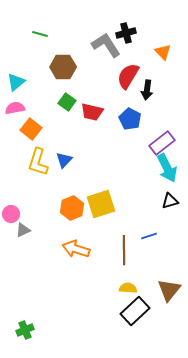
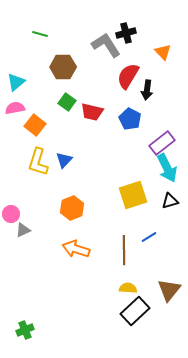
orange square: moved 4 px right, 4 px up
yellow square: moved 32 px right, 9 px up
blue line: moved 1 px down; rotated 14 degrees counterclockwise
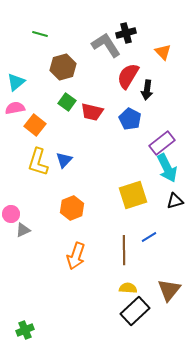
brown hexagon: rotated 15 degrees counterclockwise
black triangle: moved 5 px right
orange arrow: moved 7 px down; rotated 88 degrees counterclockwise
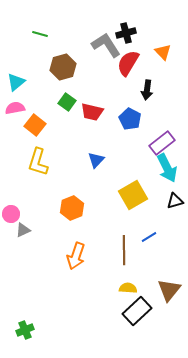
red semicircle: moved 13 px up
blue triangle: moved 32 px right
yellow square: rotated 12 degrees counterclockwise
black rectangle: moved 2 px right
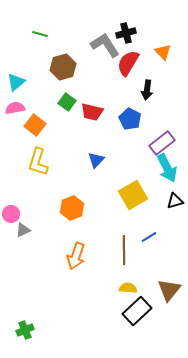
gray L-shape: moved 1 px left
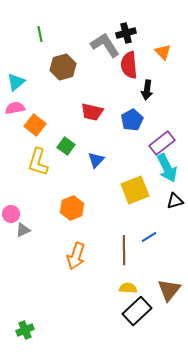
green line: rotated 63 degrees clockwise
red semicircle: moved 1 px right, 2 px down; rotated 36 degrees counterclockwise
green square: moved 1 px left, 44 px down
blue pentagon: moved 2 px right, 1 px down; rotated 15 degrees clockwise
yellow square: moved 2 px right, 5 px up; rotated 8 degrees clockwise
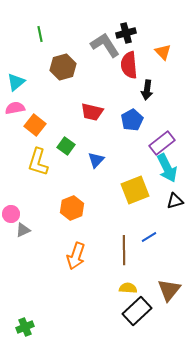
green cross: moved 3 px up
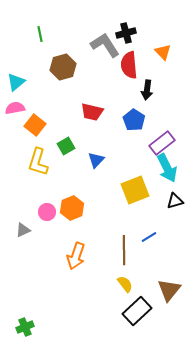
blue pentagon: moved 2 px right; rotated 10 degrees counterclockwise
green square: rotated 24 degrees clockwise
pink circle: moved 36 px right, 2 px up
yellow semicircle: moved 3 px left, 4 px up; rotated 48 degrees clockwise
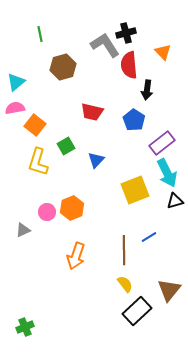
cyan arrow: moved 5 px down
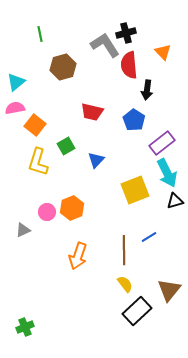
orange arrow: moved 2 px right
